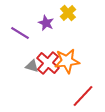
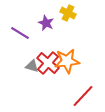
yellow cross: rotated 21 degrees counterclockwise
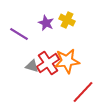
yellow cross: moved 1 px left, 7 px down
purple line: moved 1 px left, 1 px down
red cross: rotated 15 degrees clockwise
red line: moved 4 px up
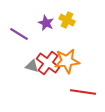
red cross: rotated 20 degrees counterclockwise
red line: rotated 55 degrees clockwise
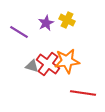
purple star: rotated 21 degrees clockwise
purple line: moved 2 px up
red cross: moved 1 px down
red line: moved 1 px down
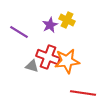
purple star: moved 4 px right, 2 px down
red cross: moved 7 px up; rotated 15 degrees counterclockwise
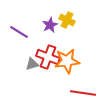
gray triangle: moved 2 px up; rotated 32 degrees counterclockwise
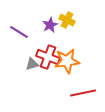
red line: rotated 20 degrees counterclockwise
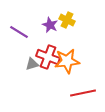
purple star: rotated 21 degrees counterclockwise
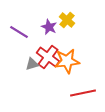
yellow cross: rotated 14 degrees clockwise
purple star: moved 1 px left, 2 px down
red cross: rotated 15 degrees clockwise
